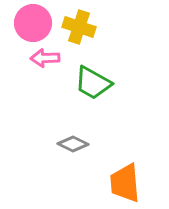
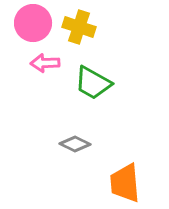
pink arrow: moved 5 px down
gray diamond: moved 2 px right
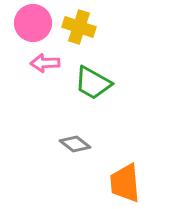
gray diamond: rotated 12 degrees clockwise
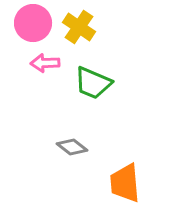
yellow cross: rotated 16 degrees clockwise
green trapezoid: rotated 6 degrees counterclockwise
gray diamond: moved 3 px left, 3 px down
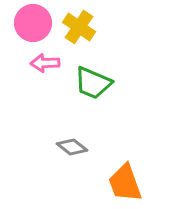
orange trapezoid: rotated 15 degrees counterclockwise
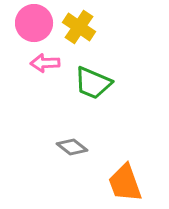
pink circle: moved 1 px right
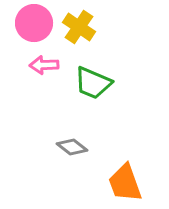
pink arrow: moved 1 px left, 2 px down
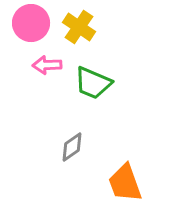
pink circle: moved 3 px left
pink arrow: moved 3 px right
gray diamond: rotated 72 degrees counterclockwise
